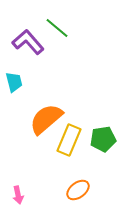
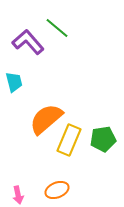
orange ellipse: moved 21 px left; rotated 15 degrees clockwise
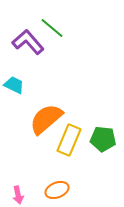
green line: moved 5 px left
cyan trapezoid: moved 3 px down; rotated 50 degrees counterclockwise
green pentagon: rotated 15 degrees clockwise
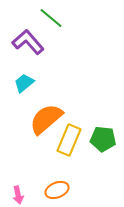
green line: moved 1 px left, 10 px up
cyan trapezoid: moved 10 px right, 2 px up; rotated 65 degrees counterclockwise
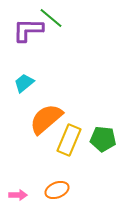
purple L-shape: moved 12 px up; rotated 48 degrees counterclockwise
pink arrow: rotated 78 degrees counterclockwise
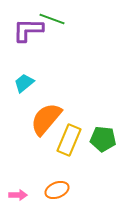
green line: moved 1 px right, 1 px down; rotated 20 degrees counterclockwise
orange semicircle: rotated 9 degrees counterclockwise
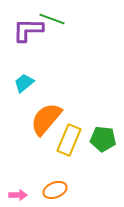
orange ellipse: moved 2 px left
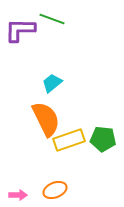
purple L-shape: moved 8 px left
cyan trapezoid: moved 28 px right
orange semicircle: rotated 114 degrees clockwise
yellow rectangle: rotated 48 degrees clockwise
